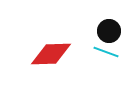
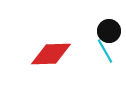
cyan line: moved 1 px left, 1 px up; rotated 40 degrees clockwise
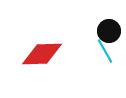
red diamond: moved 9 px left
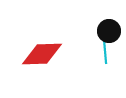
cyan line: rotated 25 degrees clockwise
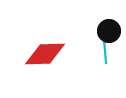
red diamond: moved 3 px right
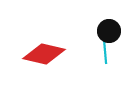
red diamond: moved 1 px left; rotated 15 degrees clockwise
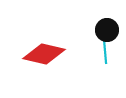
black circle: moved 2 px left, 1 px up
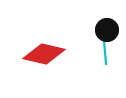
cyan line: moved 1 px down
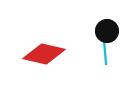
black circle: moved 1 px down
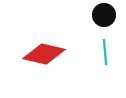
black circle: moved 3 px left, 16 px up
